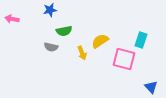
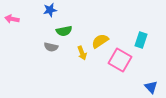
pink square: moved 4 px left, 1 px down; rotated 15 degrees clockwise
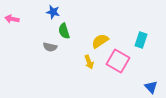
blue star: moved 3 px right, 2 px down; rotated 24 degrees clockwise
green semicircle: rotated 84 degrees clockwise
gray semicircle: moved 1 px left
yellow arrow: moved 7 px right, 9 px down
pink square: moved 2 px left, 1 px down
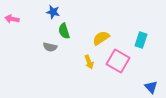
yellow semicircle: moved 1 px right, 3 px up
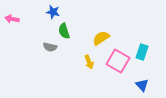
cyan rectangle: moved 1 px right, 12 px down
blue triangle: moved 9 px left, 2 px up
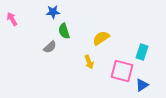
blue star: rotated 16 degrees counterclockwise
pink arrow: rotated 48 degrees clockwise
gray semicircle: rotated 56 degrees counterclockwise
pink square: moved 4 px right, 10 px down; rotated 15 degrees counterclockwise
blue triangle: rotated 40 degrees clockwise
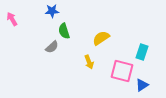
blue star: moved 1 px left, 1 px up
gray semicircle: moved 2 px right
